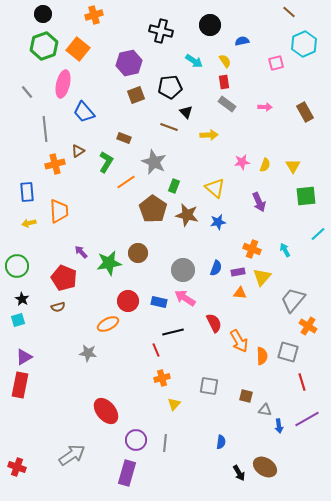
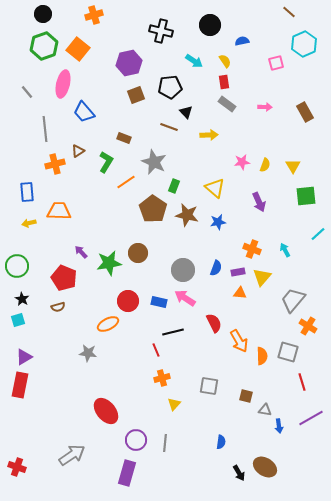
orange trapezoid at (59, 211): rotated 85 degrees counterclockwise
purple line at (307, 419): moved 4 px right, 1 px up
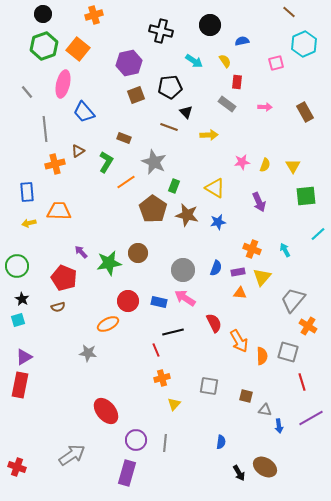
red rectangle at (224, 82): moved 13 px right; rotated 16 degrees clockwise
yellow triangle at (215, 188): rotated 10 degrees counterclockwise
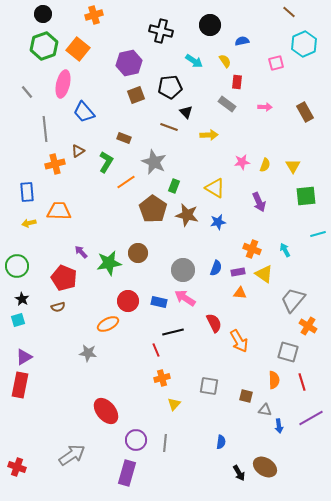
cyan line at (318, 234): rotated 28 degrees clockwise
yellow triangle at (262, 277): moved 2 px right, 3 px up; rotated 36 degrees counterclockwise
orange semicircle at (262, 356): moved 12 px right, 24 px down
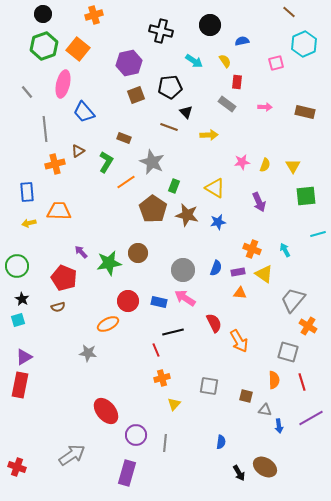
brown rectangle at (305, 112): rotated 48 degrees counterclockwise
gray star at (154, 162): moved 2 px left
purple circle at (136, 440): moved 5 px up
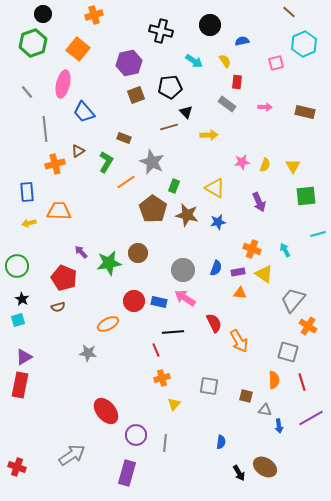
green hexagon at (44, 46): moved 11 px left, 3 px up
brown line at (169, 127): rotated 36 degrees counterclockwise
red circle at (128, 301): moved 6 px right
black line at (173, 332): rotated 10 degrees clockwise
